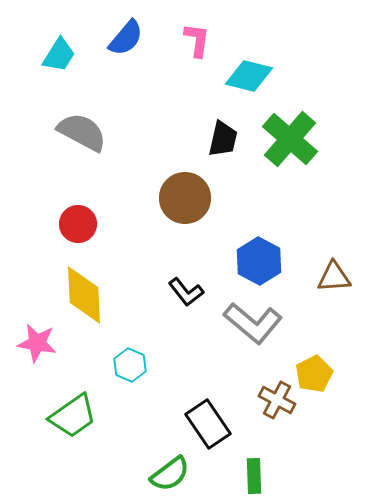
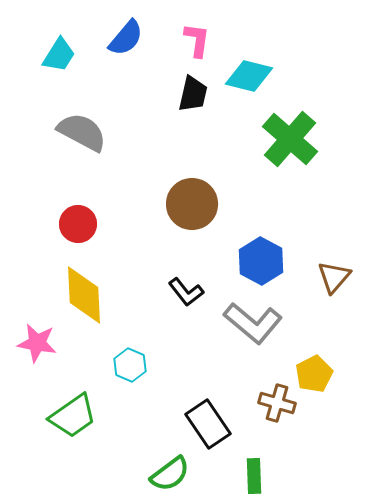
black trapezoid: moved 30 px left, 45 px up
brown circle: moved 7 px right, 6 px down
blue hexagon: moved 2 px right
brown triangle: rotated 45 degrees counterclockwise
brown cross: moved 3 px down; rotated 12 degrees counterclockwise
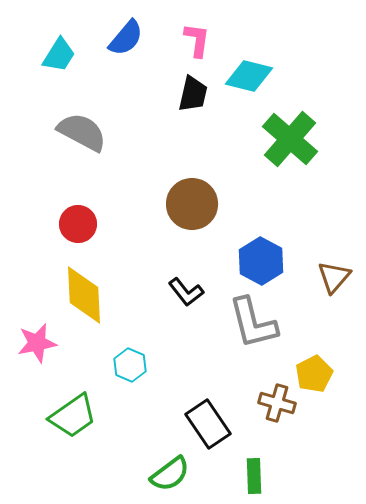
gray L-shape: rotated 36 degrees clockwise
pink star: rotated 21 degrees counterclockwise
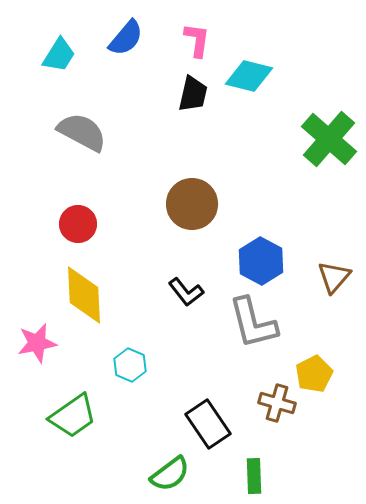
green cross: moved 39 px right
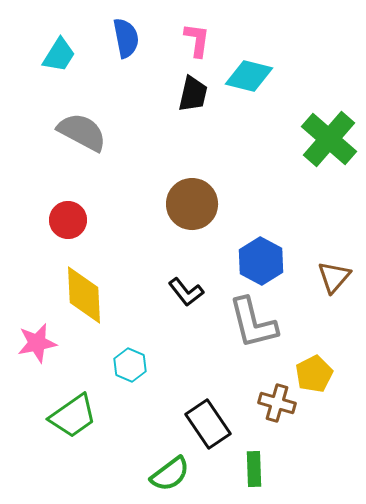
blue semicircle: rotated 51 degrees counterclockwise
red circle: moved 10 px left, 4 px up
green rectangle: moved 7 px up
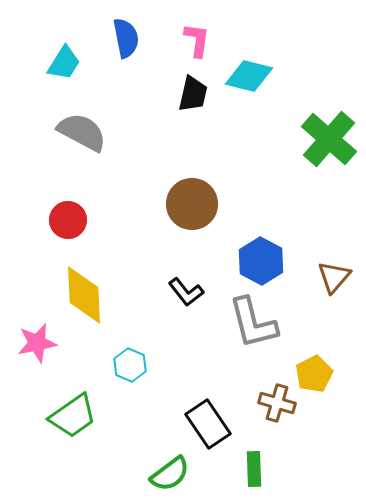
cyan trapezoid: moved 5 px right, 8 px down
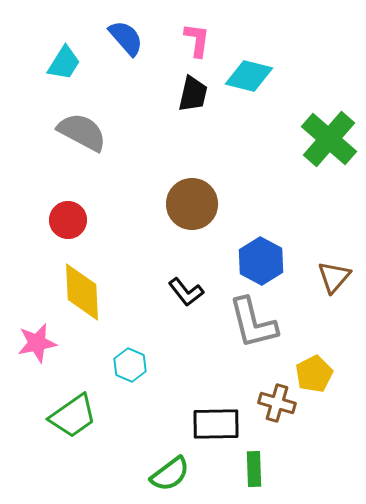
blue semicircle: rotated 30 degrees counterclockwise
yellow diamond: moved 2 px left, 3 px up
black rectangle: moved 8 px right; rotated 57 degrees counterclockwise
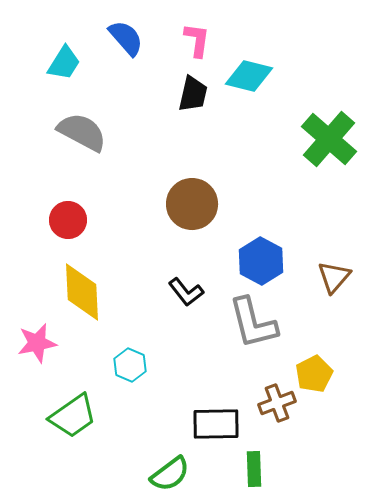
brown cross: rotated 36 degrees counterclockwise
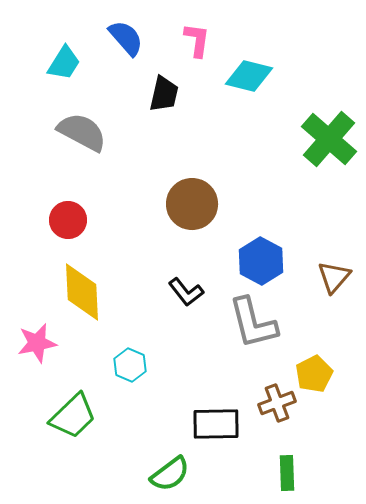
black trapezoid: moved 29 px left
green trapezoid: rotated 9 degrees counterclockwise
green rectangle: moved 33 px right, 4 px down
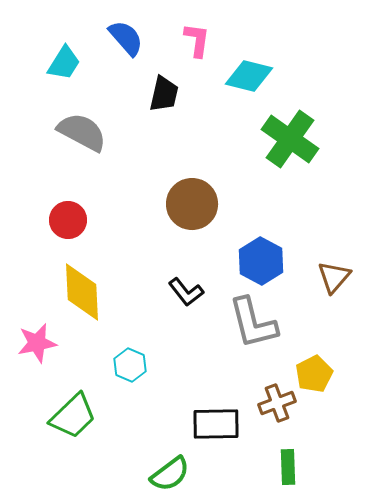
green cross: moved 39 px left; rotated 6 degrees counterclockwise
green rectangle: moved 1 px right, 6 px up
